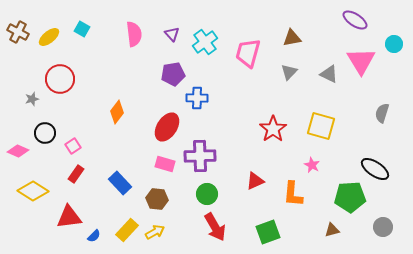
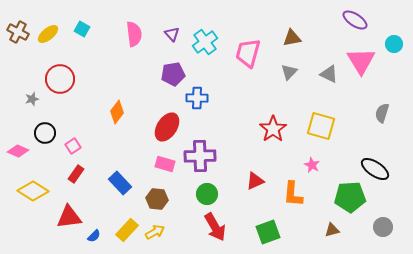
yellow ellipse at (49, 37): moved 1 px left, 3 px up
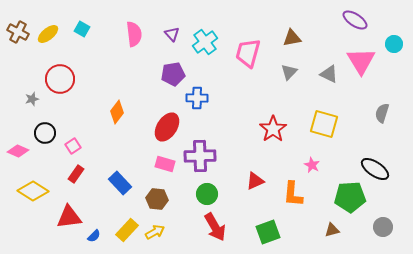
yellow square at (321, 126): moved 3 px right, 2 px up
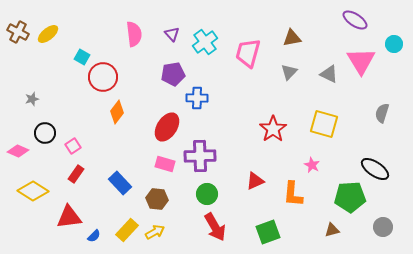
cyan square at (82, 29): moved 28 px down
red circle at (60, 79): moved 43 px right, 2 px up
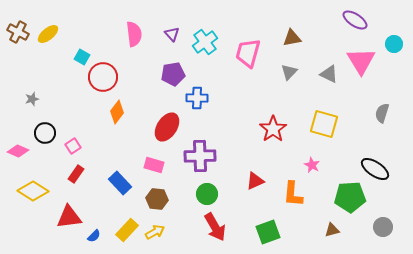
pink rectangle at (165, 164): moved 11 px left, 1 px down
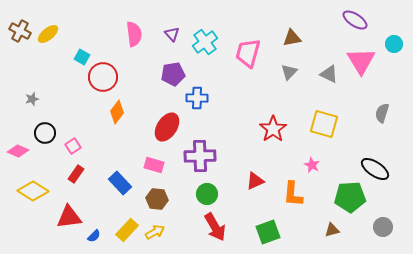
brown cross at (18, 32): moved 2 px right, 1 px up
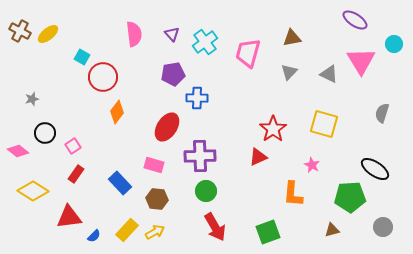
pink diamond at (18, 151): rotated 15 degrees clockwise
red triangle at (255, 181): moved 3 px right, 24 px up
green circle at (207, 194): moved 1 px left, 3 px up
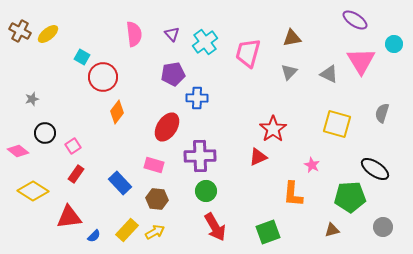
yellow square at (324, 124): moved 13 px right
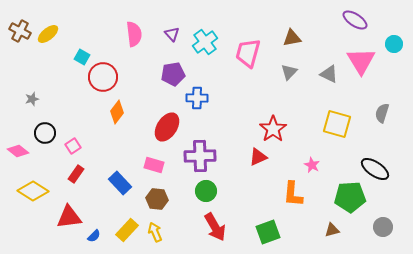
yellow arrow at (155, 232): rotated 84 degrees counterclockwise
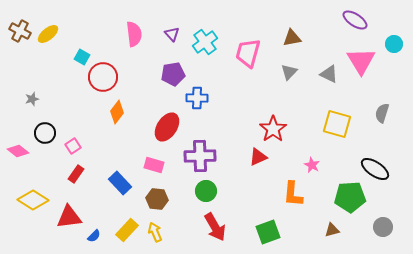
yellow diamond at (33, 191): moved 9 px down
